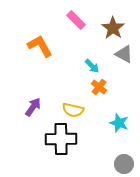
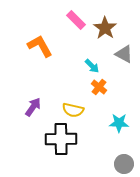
brown star: moved 8 px left
cyan star: rotated 18 degrees counterclockwise
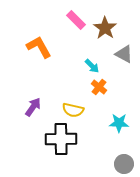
orange L-shape: moved 1 px left, 1 px down
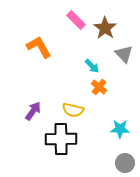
gray triangle: rotated 18 degrees clockwise
purple arrow: moved 4 px down
cyan star: moved 1 px right, 6 px down
gray circle: moved 1 px right, 1 px up
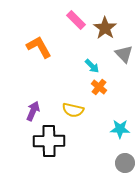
purple arrow: rotated 12 degrees counterclockwise
black cross: moved 12 px left, 2 px down
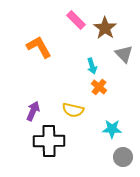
cyan arrow: rotated 28 degrees clockwise
cyan star: moved 8 px left
gray circle: moved 2 px left, 6 px up
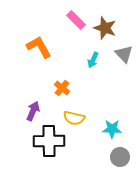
brown star: rotated 15 degrees counterclockwise
cyan arrow: moved 1 px right, 6 px up; rotated 42 degrees clockwise
orange cross: moved 37 px left, 1 px down
yellow semicircle: moved 1 px right, 8 px down
gray circle: moved 3 px left
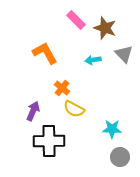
orange L-shape: moved 6 px right, 6 px down
cyan arrow: rotated 56 degrees clockwise
yellow semicircle: moved 9 px up; rotated 15 degrees clockwise
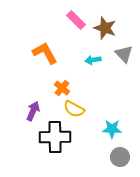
black cross: moved 6 px right, 4 px up
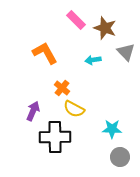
gray triangle: moved 2 px right, 2 px up
